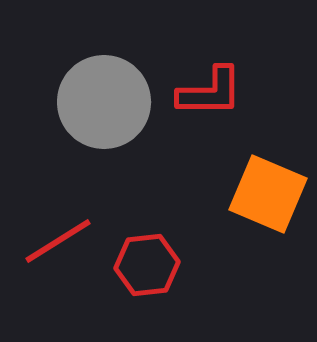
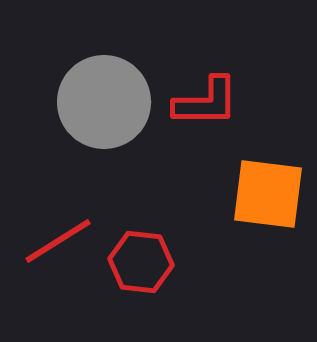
red L-shape: moved 4 px left, 10 px down
orange square: rotated 16 degrees counterclockwise
red hexagon: moved 6 px left, 3 px up; rotated 12 degrees clockwise
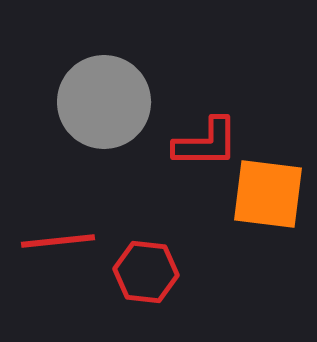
red L-shape: moved 41 px down
red line: rotated 26 degrees clockwise
red hexagon: moved 5 px right, 10 px down
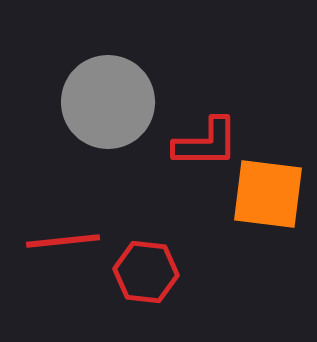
gray circle: moved 4 px right
red line: moved 5 px right
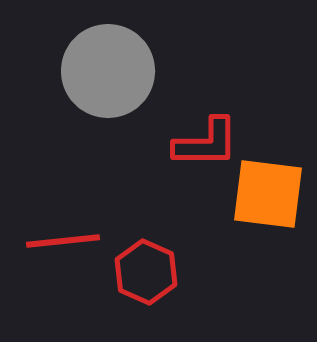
gray circle: moved 31 px up
red hexagon: rotated 18 degrees clockwise
